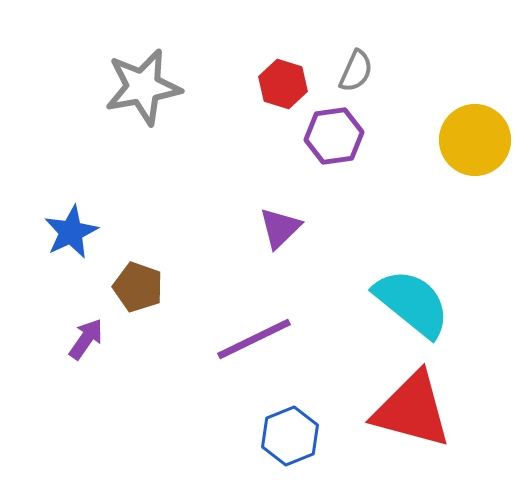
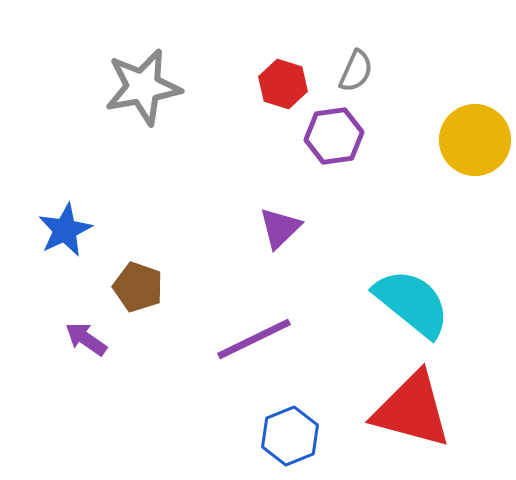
blue star: moved 6 px left, 2 px up
purple arrow: rotated 90 degrees counterclockwise
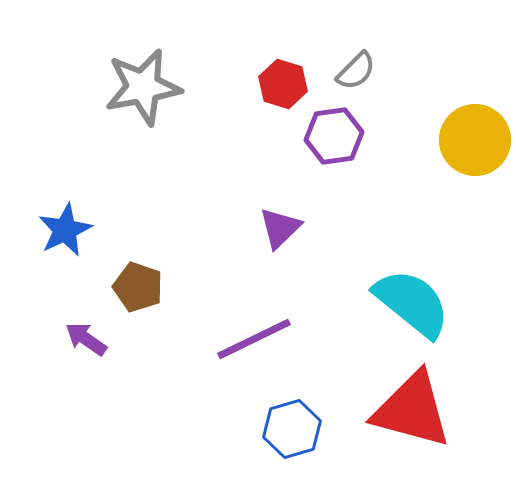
gray semicircle: rotated 21 degrees clockwise
blue hexagon: moved 2 px right, 7 px up; rotated 6 degrees clockwise
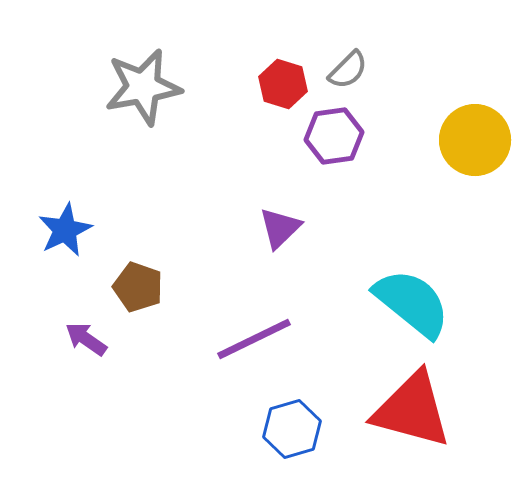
gray semicircle: moved 8 px left, 1 px up
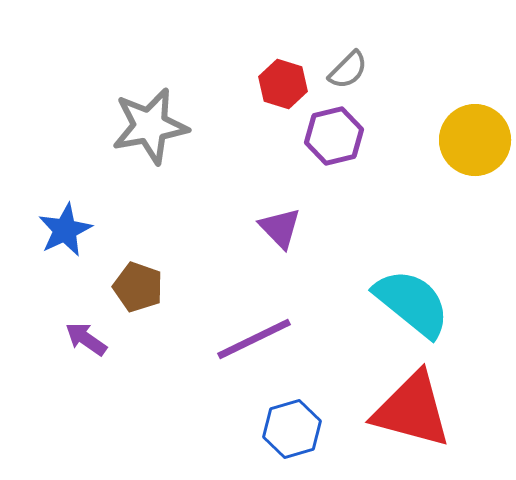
gray star: moved 7 px right, 39 px down
purple hexagon: rotated 6 degrees counterclockwise
purple triangle: rotated 30 degrees counterclockwise
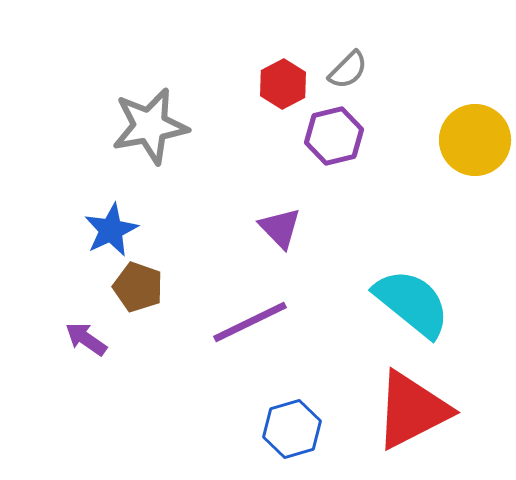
red hexagon: rotated 15 degrees clockwise
blue star: moved 46 px right
purple line: moved 4 px left, 17 px up
red triangle: rotated 42 degrees counterclockwise
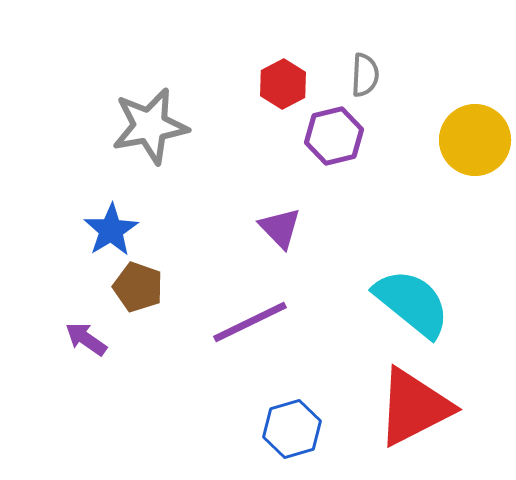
gray semicircle: moved 17 px right, 5 px down; rotated 42 degrees counterclockwise
blue star: rotated 6 degrees counterclockwise
red triangle: moved 2 px right, 3 px up
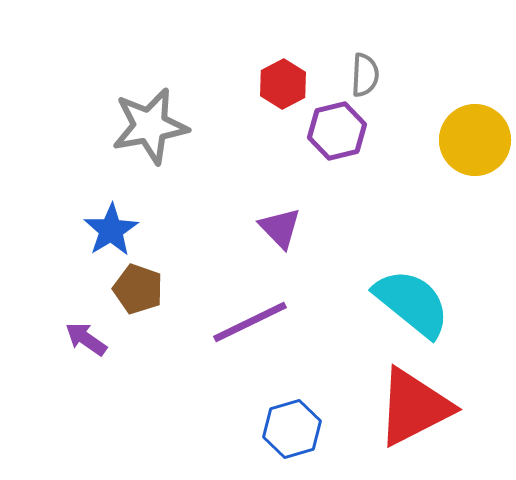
purple hexagon: moved 3 px right, 5 px up
brown pentagon: moved 2 px down
